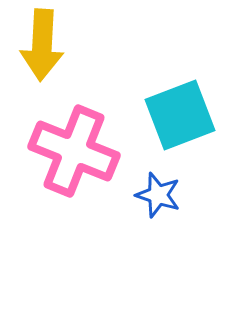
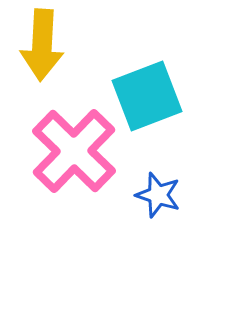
cyan square: moved 33 px left, 19 px up
pink cross: rotated 22 degrees clockwise
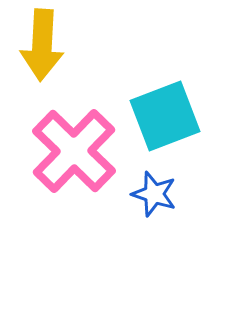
cyan square: moved 18 px right, 20 px down
blue star: moved 4 px left, 1 px up
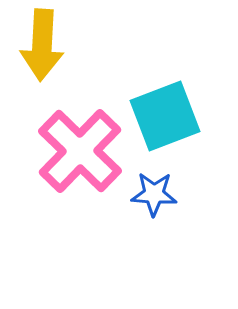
pink cross: moved 6 px right
blue star: rotated 15 degrees counterclockwise
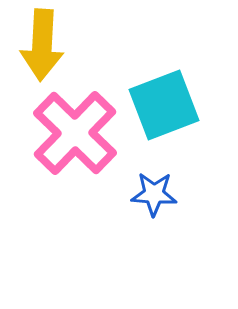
cyan square: moved 1 px left, 11 px up
pink cross: moved 5 px left, 18 px up
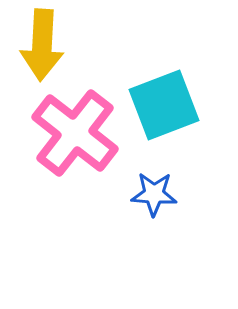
pink cross: rotated 6 degrees counterclockwise
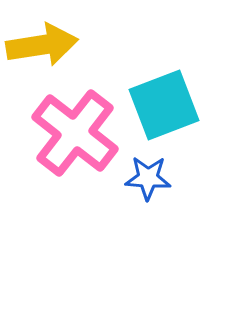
yellow arrow: rotated 102 degrees counterclockwise
blue star: moved 6 px left, 16 px up
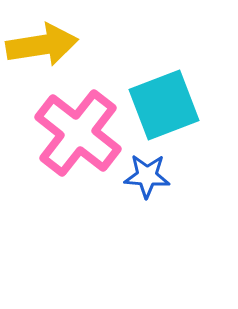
pink cross: moved 3 px right
blue star: moved 1 px left, 2 px up
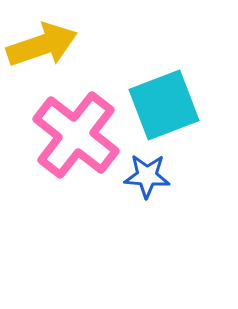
yellow arrow: rotated 10 degrees counterclockwise
pink cross: moved 2 px left, 2 px down
